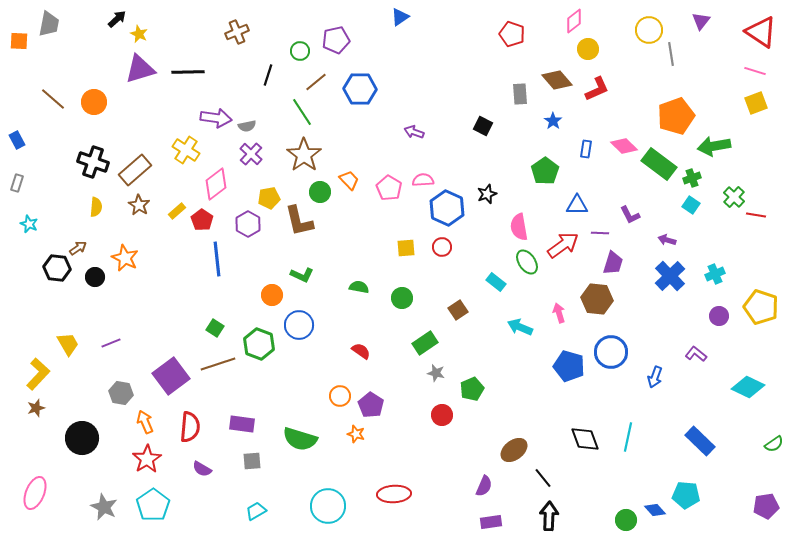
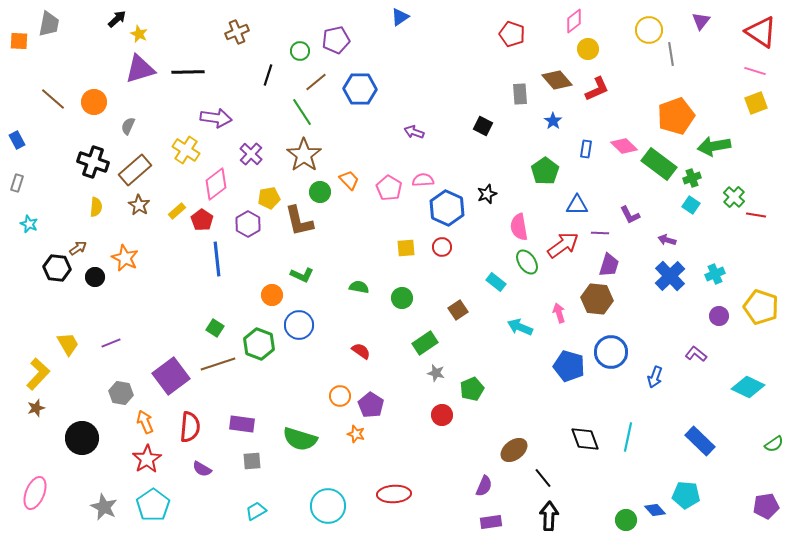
gray semicircle at (247, 126): moved 119 px left; rotated 126 degrees clockwise
purple trapezoid at (613, 263): moved 4 px left, 2 px down
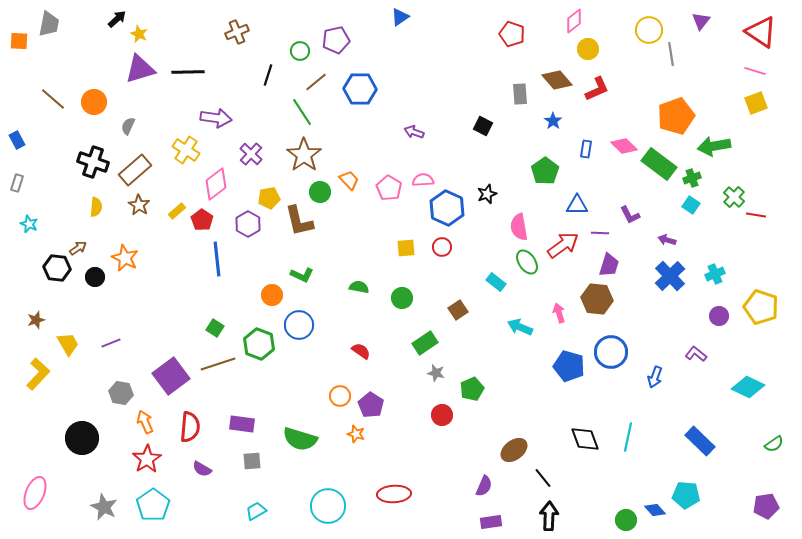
brown star at (36, 408): moved 88 px up
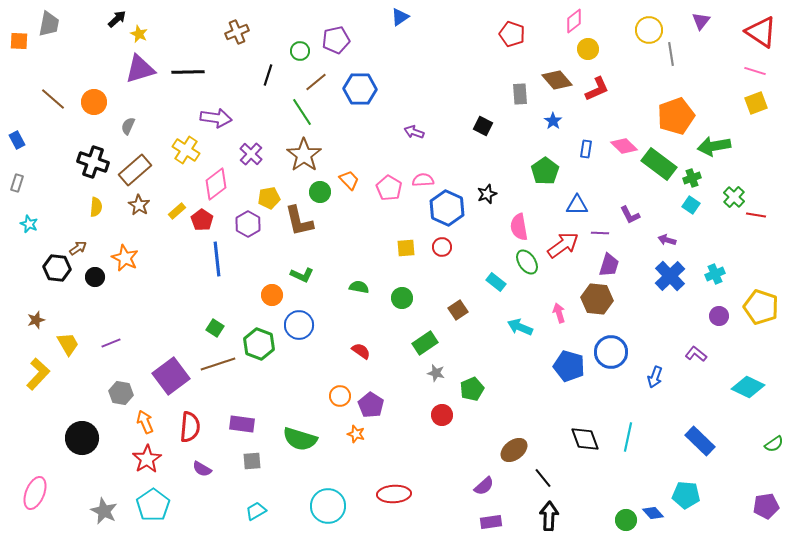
purple semicircle at (484, 486): rotated 25 degrees clockwise
gray star at (104, 507): moved 4 px down
blue diamond at (655, 510): moved 2 px left, 3 px down
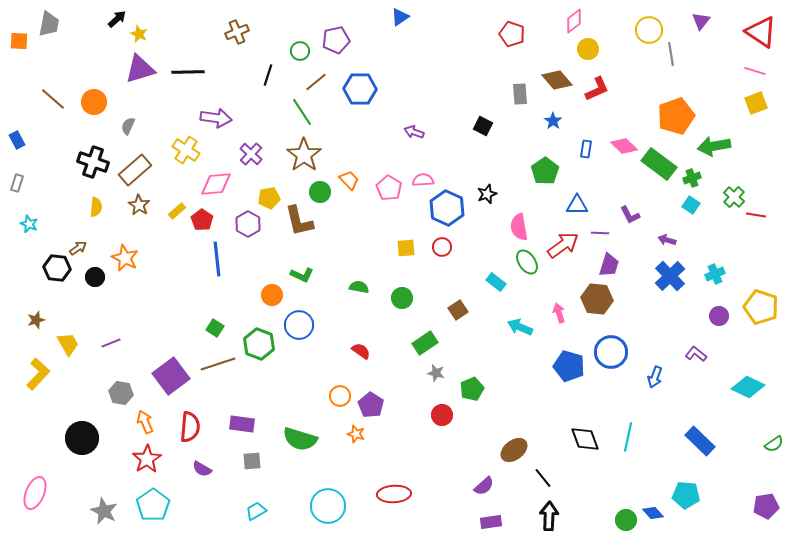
pink diamond at (216, 184): rotated 32 degrees clockwise
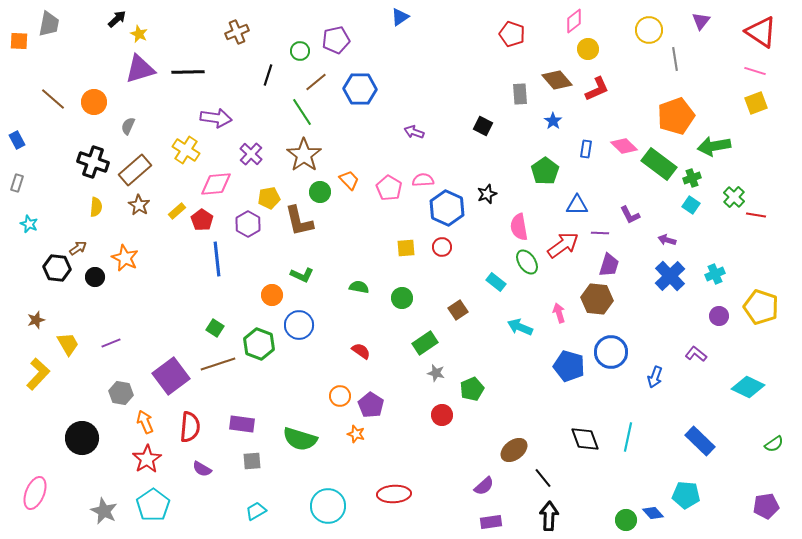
gray line at (671, 54): moved 4 px right, 5 px down
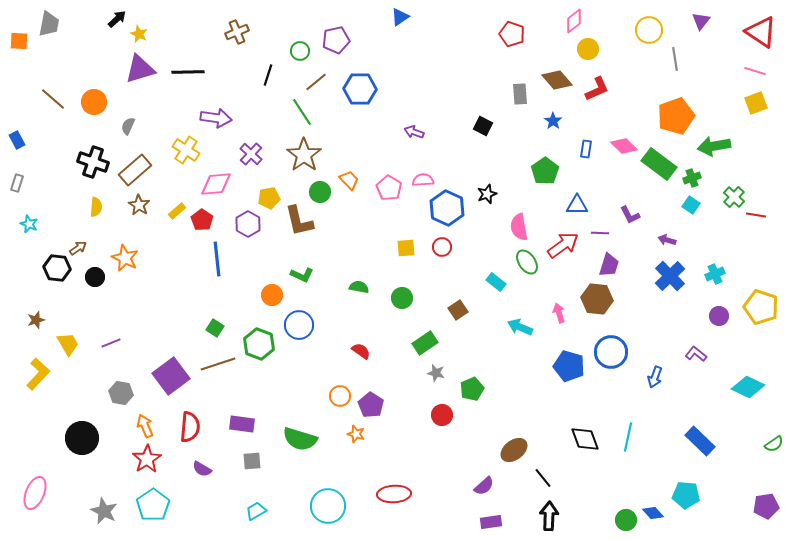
orange arrow at (145, 422): moved 4 px down
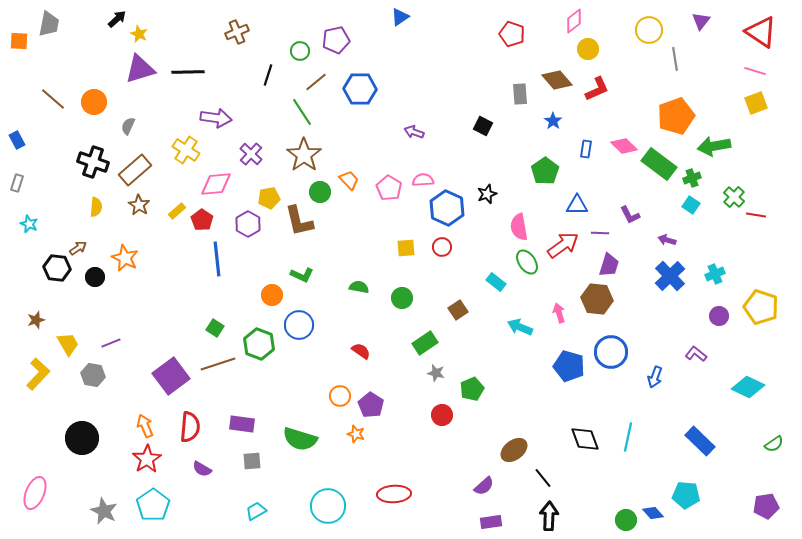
gray hexagon at (121, 393): moved 28 px left, 18 px up
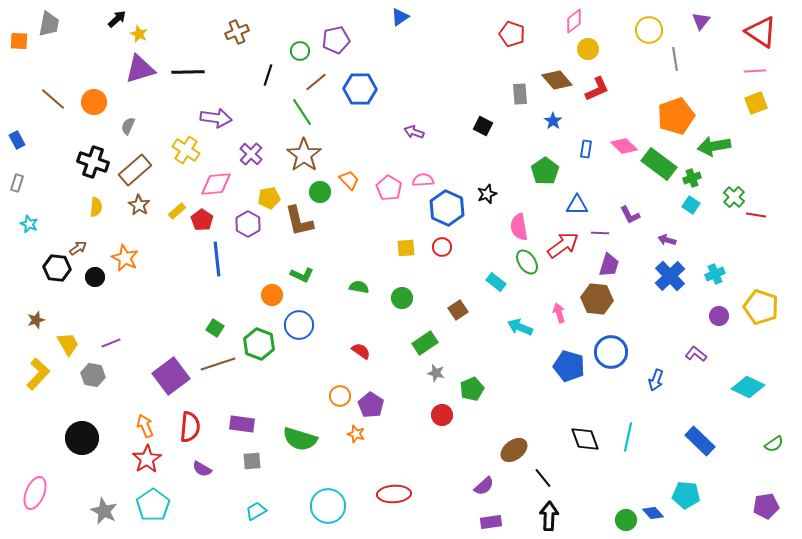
pink line at (755, 71): rotated 20 degrees counterclockwise
blue arrow at (655, 377): moved 1 px right, 3 px down
